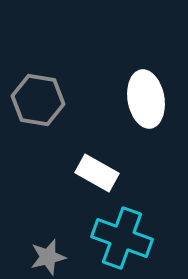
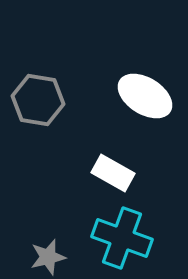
white ellipse: moved 1 px left, 3 px up; rotated 48 degrees counterclockwise
white rectangle: moved 16 px right
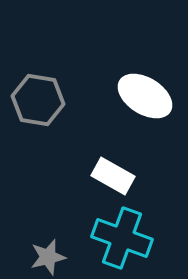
white rectangle: moved 3 px down
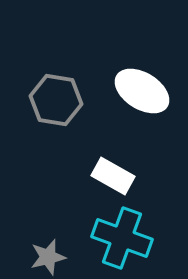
white ellipse: moved 3 px left, 5 px up
gray hexagon: moved 18 px right
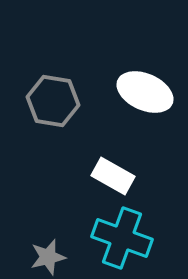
white ellipse: moved 3 px right, 1 px down; rotated 8 degrees counterclockwise
gray hexagon: moved 3 px left, 1 px down
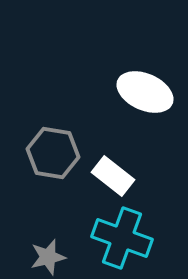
gray hexagon: moved 52 px down
white rectangle: rotated 9 degrees clockwise
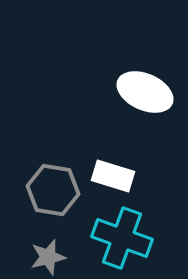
gray hexagon: moved 37 px down
white rectangle: rotated 21 degrees counterclockwise
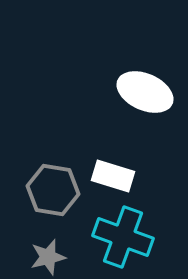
cyan cross: moved 1 px right, 1 px up
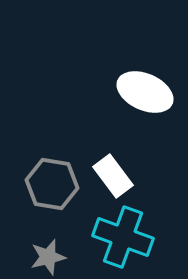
white rectangle: rotated 36 degrees clockwise
gray hexagon: moved 1 px left, 6 px up
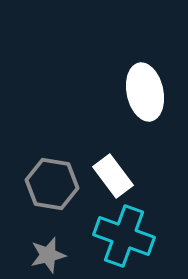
white ellipse: rotated 54 degrees clockwise
cyan cross: moved 1 px right, 1 px up
gray star: moved 2 px up
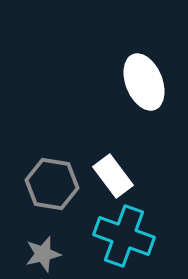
white ellipse: moved 1 px left, 10 px up; rotated 10 degrees counterclockwise
gray star: moved 5 px left, 1 px up
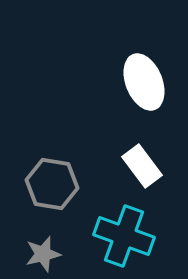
white rectangle: moved 29 px right, 10 px up
